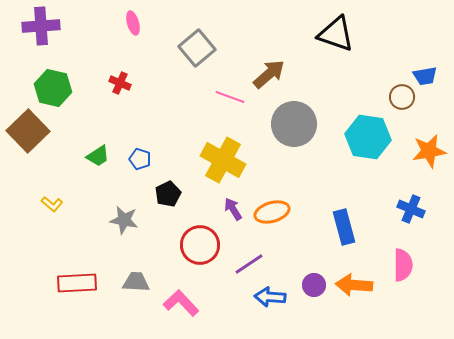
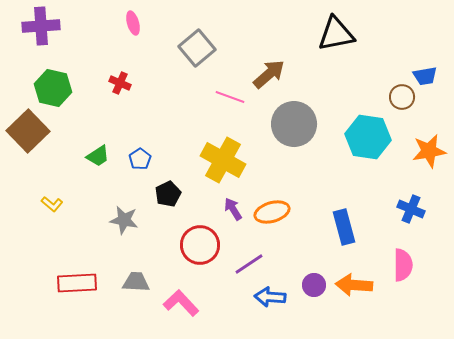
black triangle: rotated 30 degrees counterclockwise
blue pentagon: rotated 20 degrees clockwise
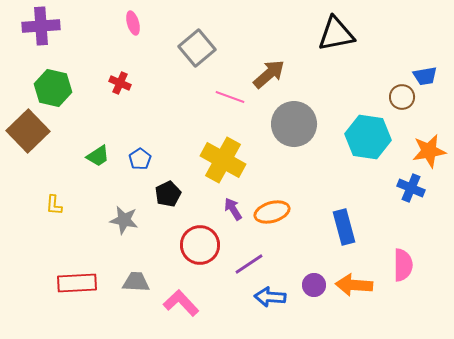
yellow L-shape: moved 2 px right, 1 px down; rotated 55 degrees clockwise
blue cross: moved 21 px up
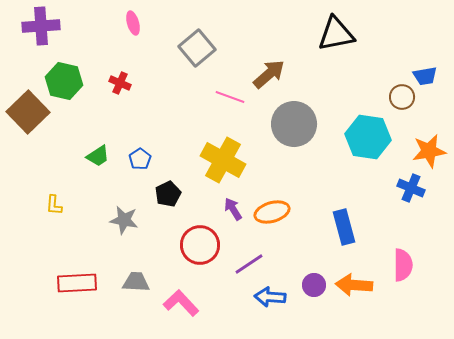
green hexagon: moved 11 px right, 7 px up
brown square: moved 19 px up
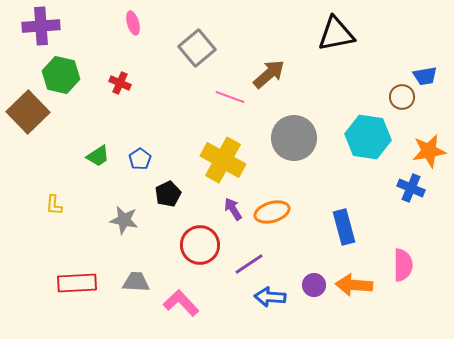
green hexagon: moved 3 px left, 6 px up
gray circle: moved 14 px down
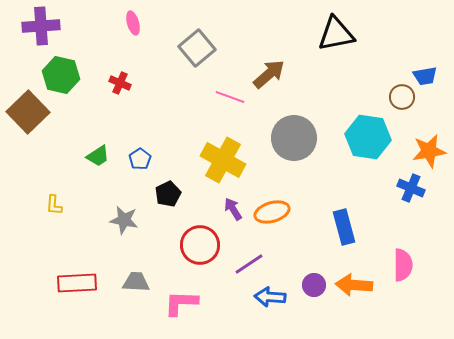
pink L-shape: rotated 45 degrees counterclockwise
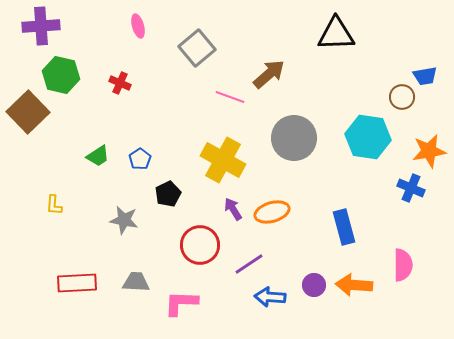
pink ellipse: moved 5 px right, 3 px down
black triangle: rotated 9 degrees clockwise
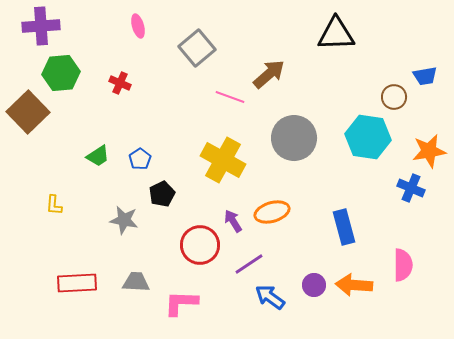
green hexagon: moved 2 px up; rotated 18 degrees counterclockwise
brown circle: moved 8 px left
black pentagon: moved 6 px left
purple arrow: moved 12 px down
blue arrow: rotated 32 degrees clockwise
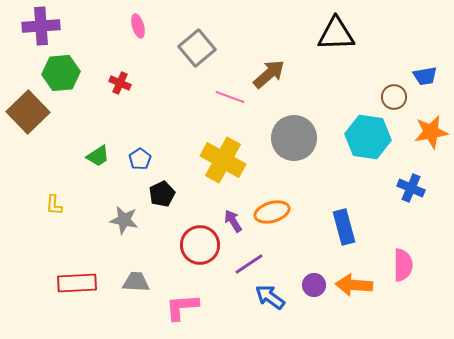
orange star: moved 2 px right, 19 px up
pink L-shape: moved 1 px right, 4 px down; rotated 6 degrees counterclockwise
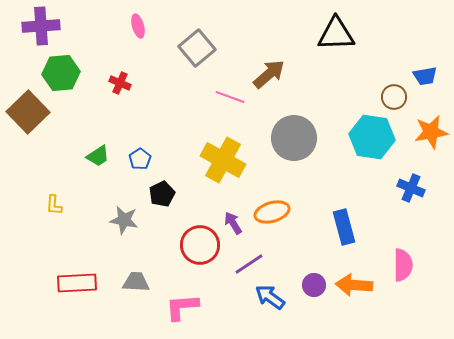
cyan hexagon: moved 4 px right
purple arrow: moved 2 px down
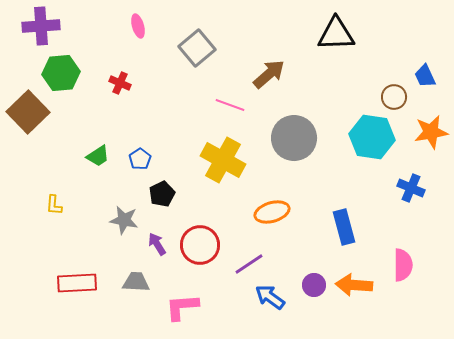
blue trapezoid: rotated 75 degrees clockwise
pink line: moved 8 px down
purple arrow: moved 76 px left, 21 px down
